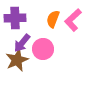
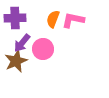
pink L-shape: rotated 55 degrees clockwise
brown star: moved 1 px left, 1 px down
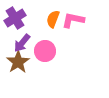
purple cross: rotated 30 degrees counterclockwise
pink circle: moved 2 px right, 2 px down
brown star: moved 2 px right, 1 px down; rotated 10 degrees counterclockwise
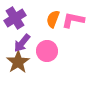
pink circle: moved 2 px right
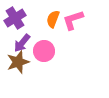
pink L-shape: rotated 30 degrees counterclockwise
pink circle: moved 3 px left
brown star: rotated 15 degrees clockwise
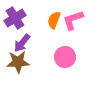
orange semicircle: moved 1 px right, 1 px down
pink circle: moved 21 px right, 6 px down
brown star: rotated 15 degrees clockwise
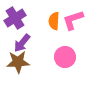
orange semicircle: moved 1 px down; rotated 18 degrees counterclockwise
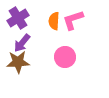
purple cross: moved 3 px right
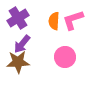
purple arrow: moved 1 px down
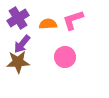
orange semicircle: moved 6 px left, 3 px down; rotated 84 degrees clockwise
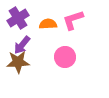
purple arrow: moved 1 px down
